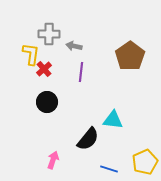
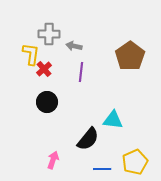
yellow pentagon: moved 10 px left
blue line: moved 7 px left; rotated 18 degrees counterclockwise
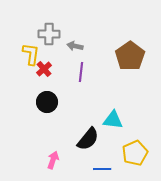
gray arrow: moved 1 px right
yellow pentagon: moved 9 px up
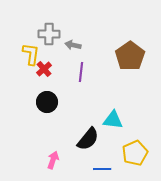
gray arrow: moved 2 px left, 1 px up
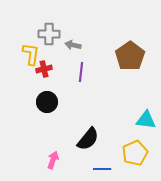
red cross: rotated 28 degrees clockwise
cyan triangle: moved 33 px right
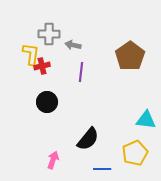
red cross: moved 2 px left, 3 px up
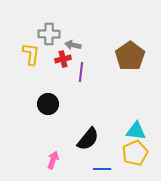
red cross: moved 21 px right, 7 px up
black circle: moved 1 px right, 2 px down
cyan triangle: moved 10 px left, 11 px down
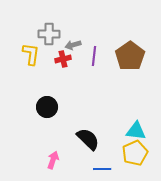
gray arrow: rotated 28 degrees counterclockwise
purple line: moved 13 px right, 16 px up
black circle: moved 1 px left, 3 px down
black semicircle: rotated 85 degrees counterclockwise
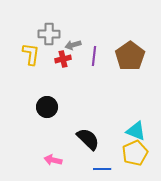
cyan triangle: rotated 15 degrees clockwise
pink arrow: rotated 96 degrees counterclockwise
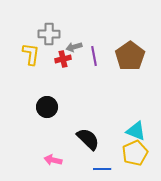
gray arrow: moved 1 px right, 2 px down
purple line: rotated 18 degrees counterclockwise
